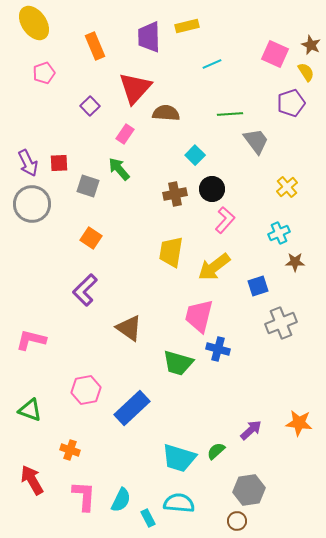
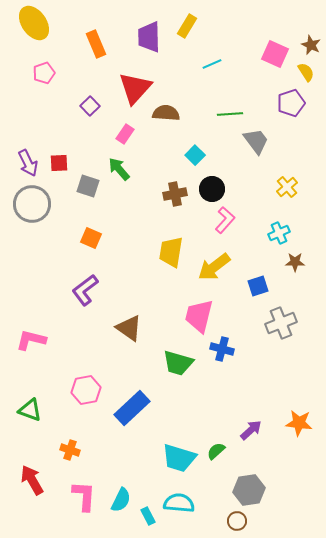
yellow rectangle at (187, 26): rotated 45 degrees counterclockwise
orange rectangle at (95, 46): moved 1 px right, 2 px up
orange square at (91, 238): rotated 10 degrees counterclockwise
purple L-shape at (85, 290): rotated 8 degrees clockwise
blue cross at (218, 349): moved 4 px right
cyan rectangle at (148, 518): moved 2 px up
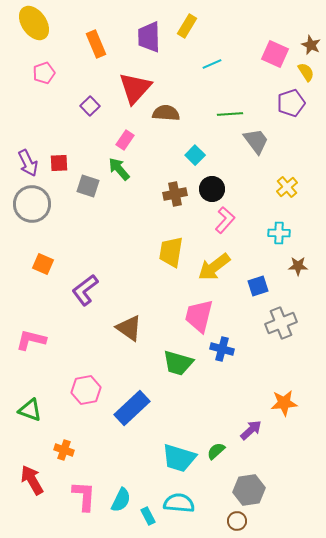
pink rectangle at (125, 134): moved 6 px down
cyan cross at (279, 233): rotated 25 degrees clockwise
orange square at (91, 238): moved 48 px left, 26 px down
brown star at (295, 262): moved 3 px right, 4 px down
orange star at (299, 423): moved 15 px left, 20 px up; rotated 12 degrees counterclockwise
orange cross at (70, 450): moved 6 px left
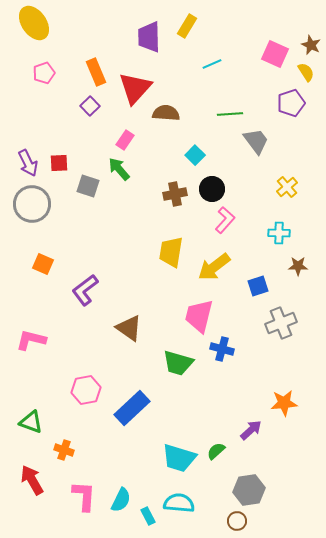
orange rectangle at (96, 44): moved 28 px down
green triangle at (30, 410): moved 1 px right, 12 px down
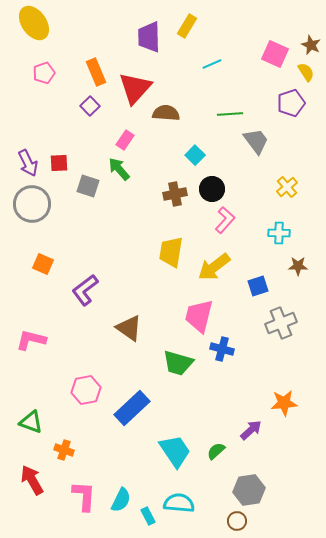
cyan trapezoid at (179, 458): moved 4 px left, 7 px up; rotated 141 degrees counterclockwise
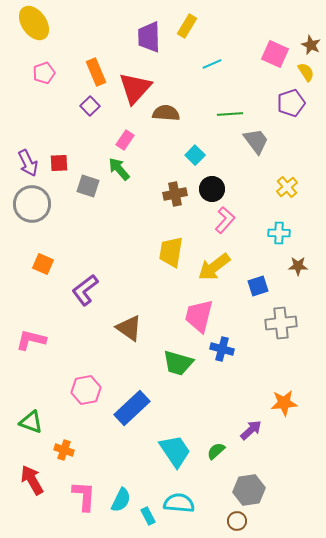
gray cross at (281, 323): rotated 16 degrees clockwise
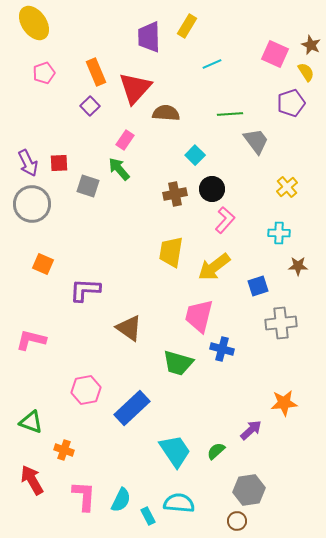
purple L-shape at (85, 290): rotated 40 degrees clockwise
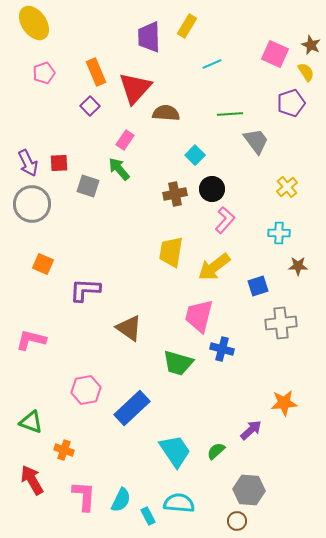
gray hexagon at (249, 490): rotated 12 degrees clockwise
